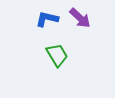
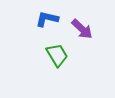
purple arrow: moved 2 px right, 11 px down
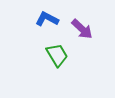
blue L-shape: rotated 15 degrees clockwise
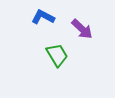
blue L-shape: moved 4 px left, 2 px up
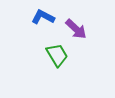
purple arrow: moved 6 px left
